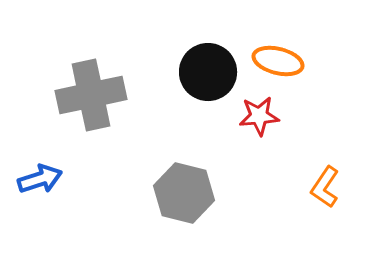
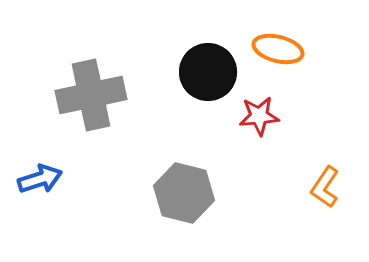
orange ellipse: moved 12 px up
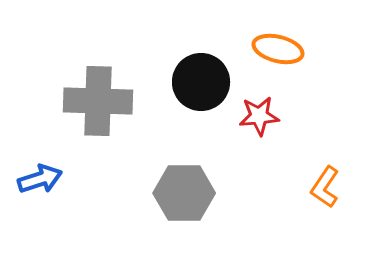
black circle: moved 7 px left, 10 px down
gray cross: moved 7 px right, 6 px down; rotated 14 degrees clockwise
gray hexagon: rotated 14 degrees counterclockwise
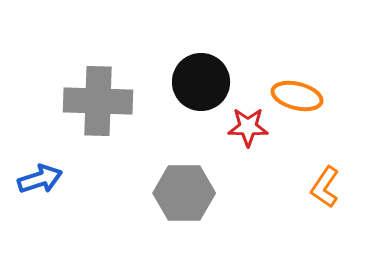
orange ellipse: moved 19 px right, 47 px down
red star: moved 11 px left, 11 px down; rotated 6 degrees clockwise
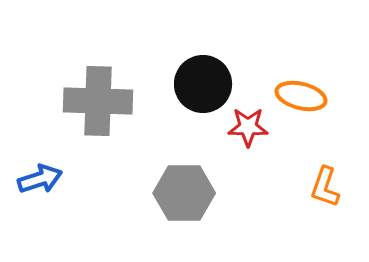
black circle: moved 2 px right, 2 px down
orange ellipse: moved 4 px right
orange L-shape: rotated 15 degrees counterclockwise
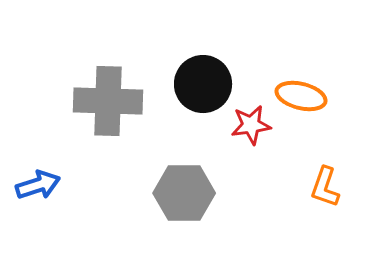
gray cross: moved 10 px right
red star: moved 3 px right, 2 px up; rotated 9 degrees counterclockwise
blue arrow: moved 2 px left, 6 px down
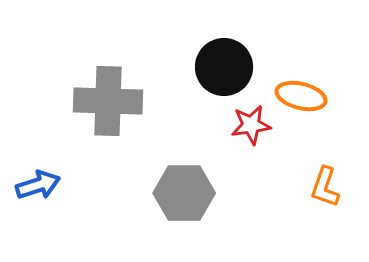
black circle: moved 21 px right, 17 px up
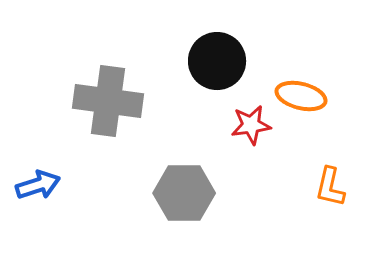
black circle: moved 7 px left, 6 px up
gray cross: rotated 6 degrees clockwise
orange L-shape: moved 5 px right; rotated 6 degrees counterclockwise
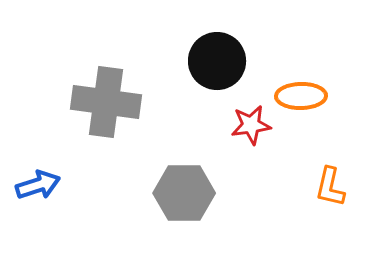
orange ellipse: rotated 15 degrees counterclockwise
gray cross: moved 2 px left, 1 px down
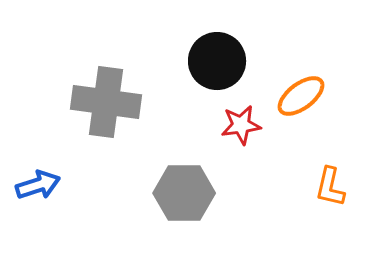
orange ellipse: rotated 36 degrees counterclockwise
red star: moved 10 px left
